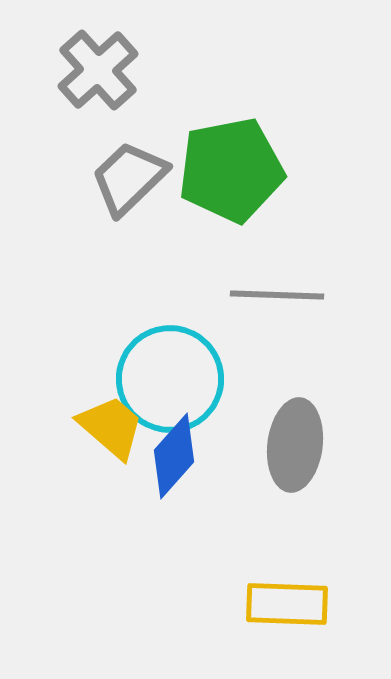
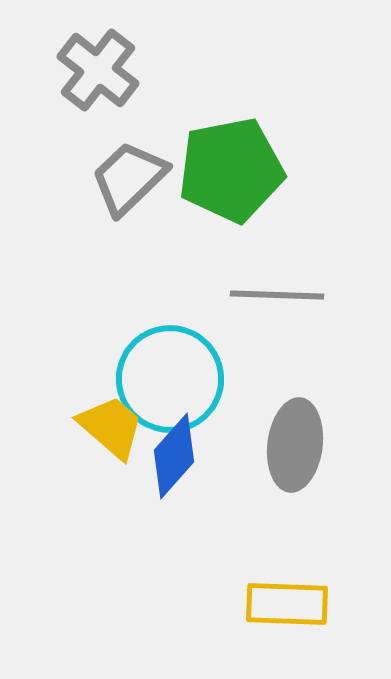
gray cross: rotated 10 degrees counterclockwise
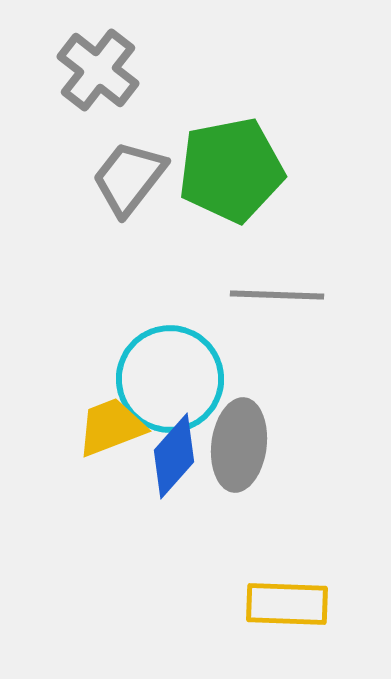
gray trapezoid: rotated 8 degrees counterclockwise
yellow trapezoid: rotated 62 degrees counterclockwise
gray ellipse: moved 56 px left
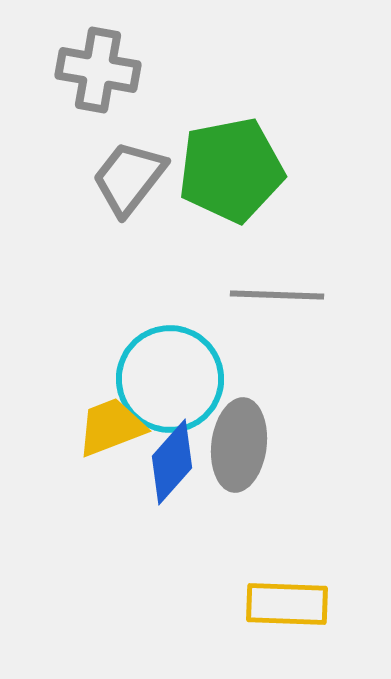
gray cross: rotated 28 degrees counterclockwise
blue diamond: moved 2 px left, 6 px down
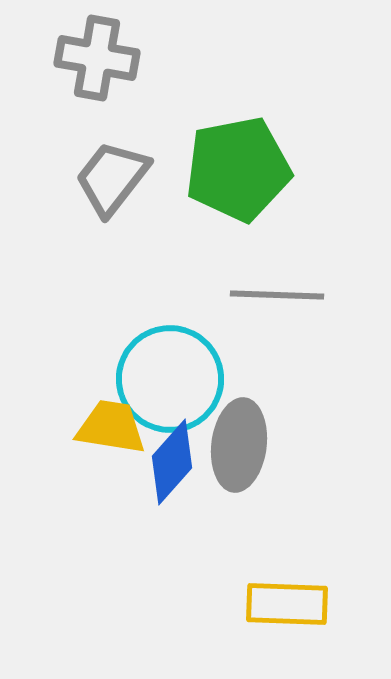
gray cross: moved 1 px left, 12 px up
green pentagon: moved 7 px right, 1 px up
gray trapezoid: moved 17 px left
yellow trapezoid: rotated 30 degrees clockwise
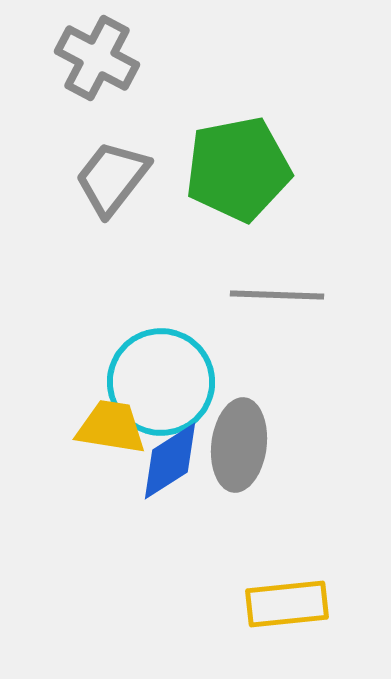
gray cross: rotated 18 degrees clockwise
cyan circle: moved 9 px left, 3 px down
blue diamond: moved 2 px left, 1 px up; rotated 16 degrees clockwise
yellow rectangle: rotated 8 degrees counterclockwise
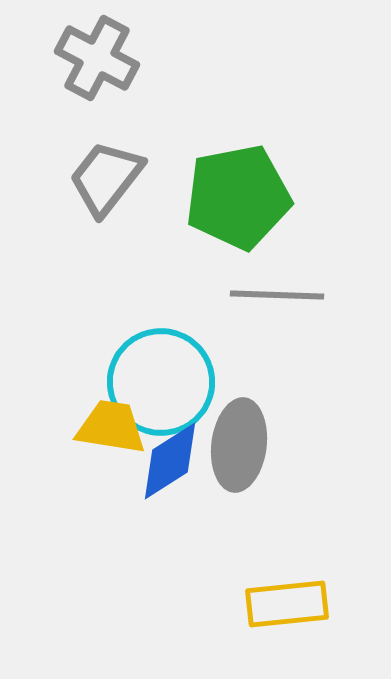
green pentagon: moved 28 px down
gray trapezoid: moved 6 px left
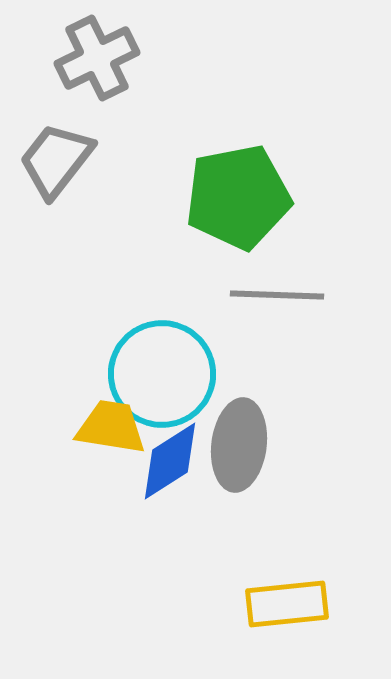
gray cross: rotated 36 degrees clockwise
gray trapezoid: moved 50 px left, 18 px up
cyan circle: moved 1 px right, 8 px up
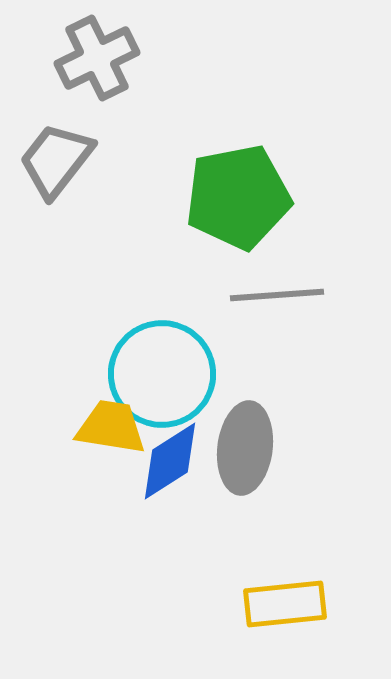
gray line: rotated 6 degrees counterclockwise
gray ellipse: moved 6 px right, 3 px down
yellow rectangle: moved 2 px left
